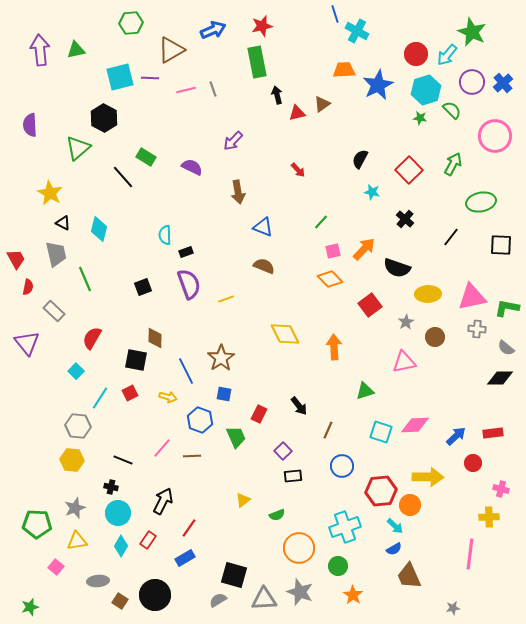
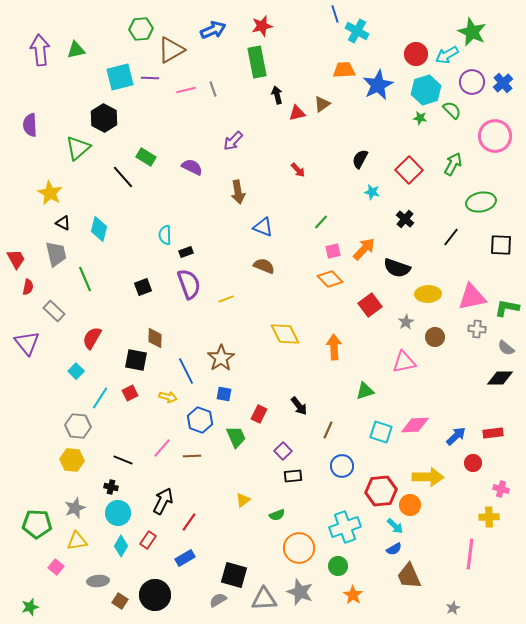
green hexagon at (131, 23): moved 10 px right, 6 px down
cyan arrow at (447, 55): rotated 20 degrees clockwise
red line at (189, 528): moved 6 px up
gray star at (453, 608): rotated 16 degrees counterclockwise
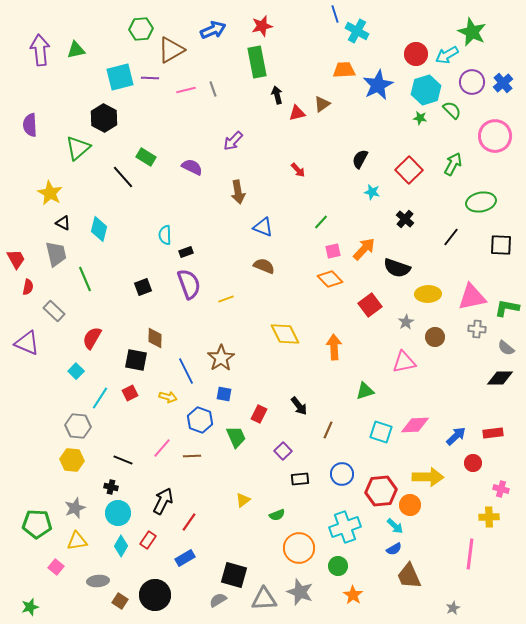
purple triangle at (27, 343): rotated 28 degrees counterclockwise
blue circle at (342, 466): moved 8 px down
black rectangle at (293, 476): moved 7 px right, 3 px down
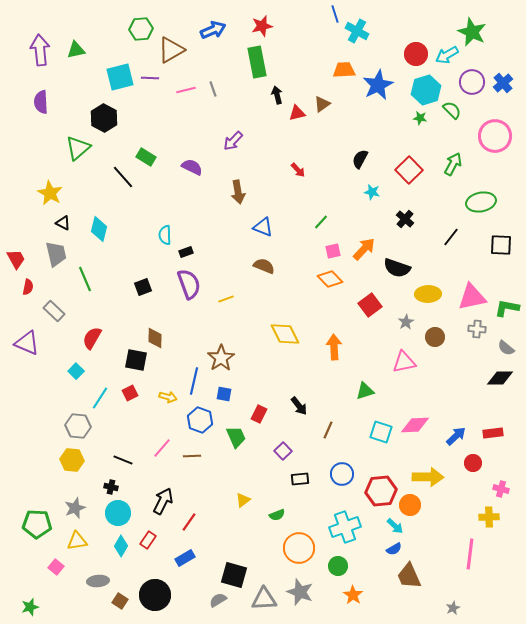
purple semicircle at (30, 125): moved 11 px right, 23 px up
blue line at (186, 371): moved 8 px right, 10 px down; rotated 40 degrees clockwise
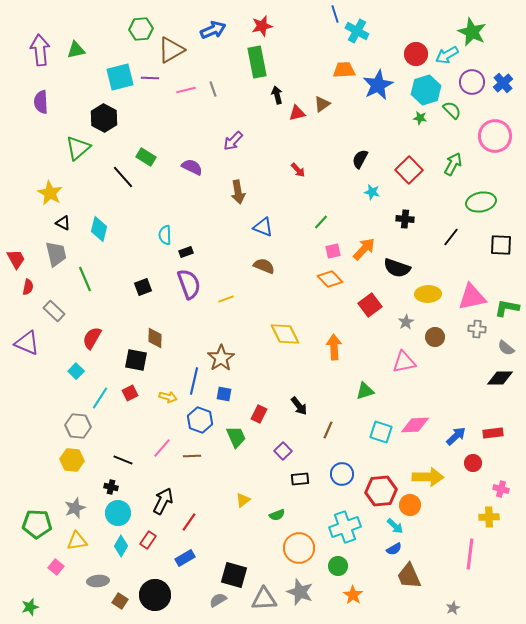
black cross at (405, 219): rotated 36 degrees counterclockwise
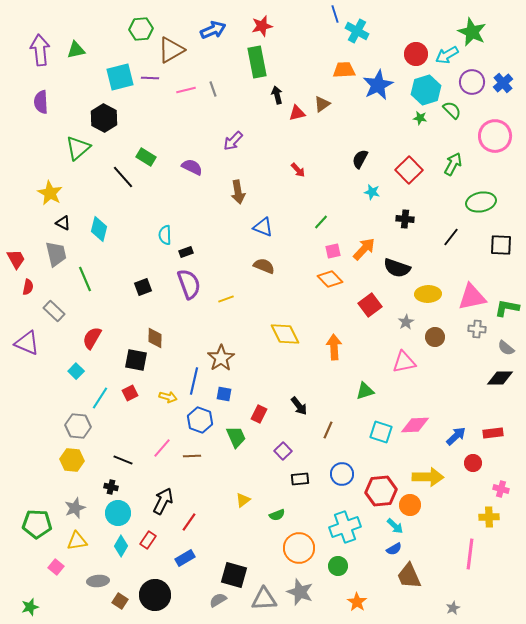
orange star at (353, 595): moved 4 px right, 7 px down
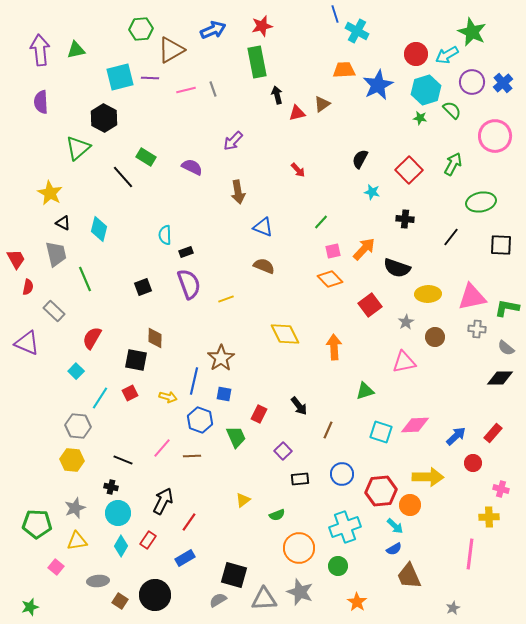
red rectangle at (493, 433): rotated 42 degrees counterclockwise
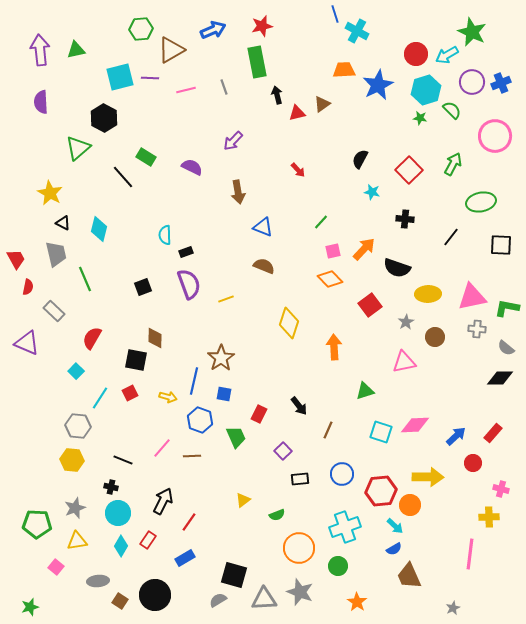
blue cross at (503, 83): moved 2 px left; rotated 18 degrees clockwise
gray line at (213, 89): moved 11 px right, 2 px up
yellow diamond at (285, 334): moved 4 px right, 11 px up; rotated 44 degrees clockwise
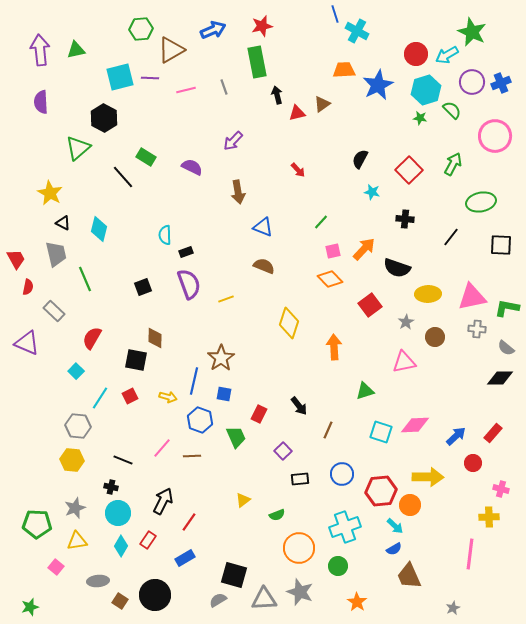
red square at (130, 393): moved 3 px down
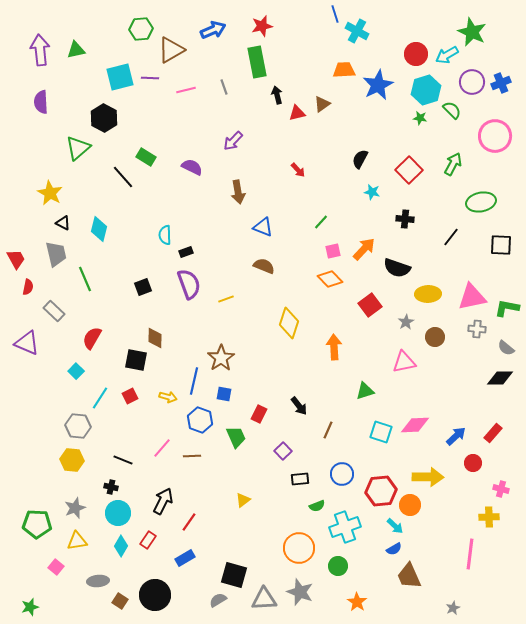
green semicircle at (277, 515): moved 40 px right, 9 px up
